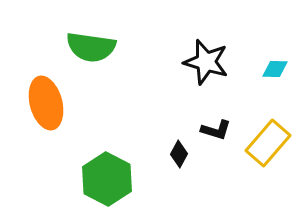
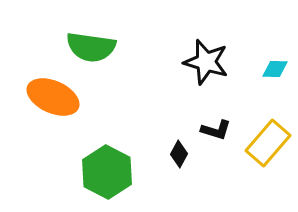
orange ellipse: moved 7 px right, 6 px up; rotated 51 degrees counterclockwise
green hexagon: moved 7 px up
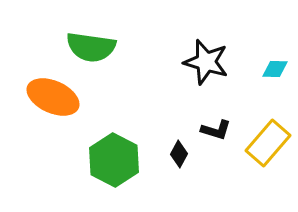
green hexagon: moved 7 px right, 12 px up
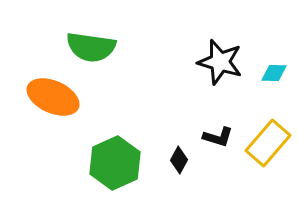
black star: moved 14 px right
cyan diamond: moved 1 px left, 4 px down
black L-shape: moved 2 px right, 7 px down
black diamond: moved 6 px down
green hexagon: moved 1 px right, 3 px down; rotated 9 degrees clockwise
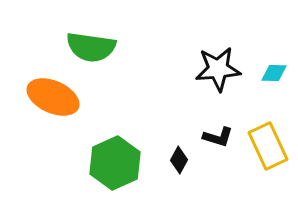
black star: moved 2 px left, 7 px down; rotated 21 degrees counterclockwise
yellow rectangle: moved 3 px down; rotated 66 degrees counterclockwise
